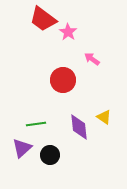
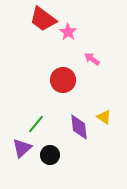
green line: rotated 42 degrees counterclockwise
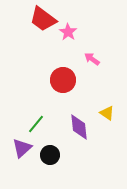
yellow triangle: moved 3 px right, 4 px up
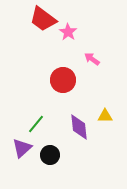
yellow triangle: moved 2 px left, 3 px down; rotated 35 degrees counterclockwise
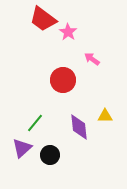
green line: moved 1 px left, 1 px up
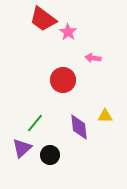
pink arrow: moved 1 px right, 1 px up; rotated 28 degrees counterclockwise
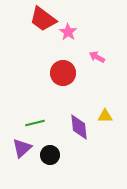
pink arrow: moved 4 px right, 1 px up; rotated 21 degrees clockwise
red circle: moved 7 px up
green line: rotated 36 degrees clockwise
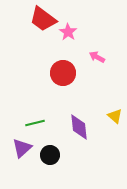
yellow triangle: moved 10 px right; rotated 42 degrees clockwise
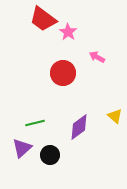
purple diamond: rotated 60 degrees clockwise
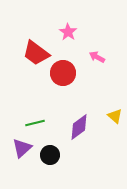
red trapezoid: moved 7 px left, 34 px down
